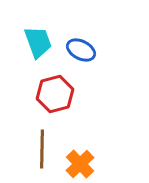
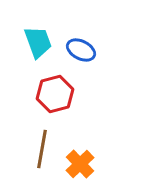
brown line: rotated 9 degrees clockwise
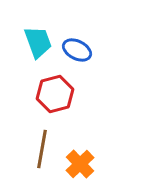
blue ellipse: moved 4 px left
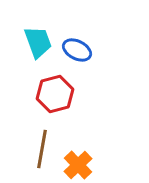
orange cross: moved 2 px left, 1 px down
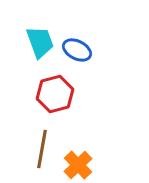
cyan trapezoid: moved 2 px right
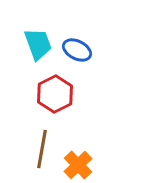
cyan trapezoid: moved 2 px left, 2 px down
red hexagon: rotated 12 degrees counterclockwise
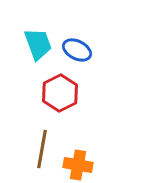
red hexagon: moved 5 px right, 1 px up
orange cross: rotated 36 degrees counterclockwise
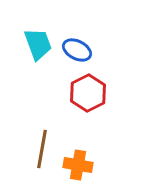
red hexagon: moved 28 px right
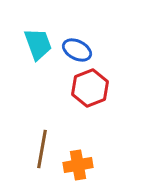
red hexagon: moved 2 px right, 5 px up; rotated 6 degrees clockwise
orange cross: rotated 20 degrees counterclockwise
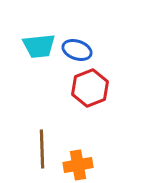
cyan trapezoid: moved 1 px right, 2 px down; rotated 104 degrees clockwise
blue ellipse: rotated 8 degrees counterclockwise
brown line: rotated 12 degrees counterclockwise
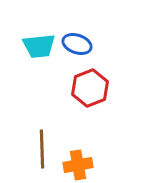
blue ellipse: moved 6 px up
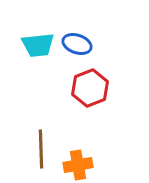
cyan trapezoid: moved 1 px left, 1 px up
brown line: moved 1 px left
